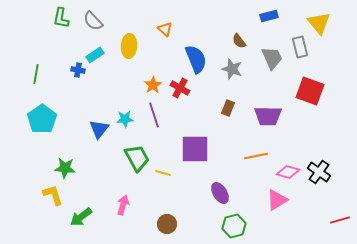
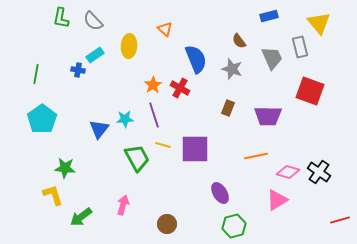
yellow line: moved 28 px up
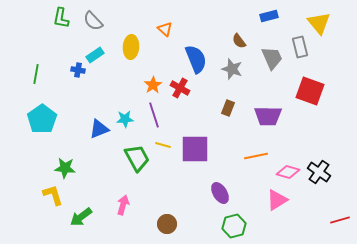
yellow ellipse: moved 2 px right, 1 px down
blue triangle: rotated 30 degrees clockwise
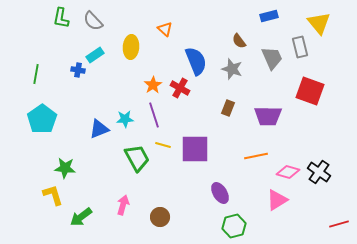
blue semicircle: moved 2 px down
red line: moved 1 px left, 4 px down
brown circle: moved 7 px left, 7 px up
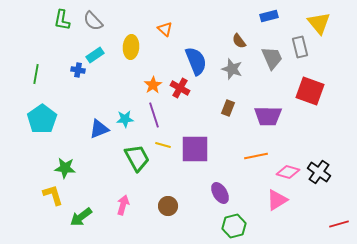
green L-shape: moved 1 px right, 2 px down
brown circle: moved 8 px right, 11 px up
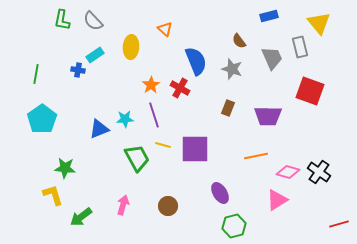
orange star: moved 2 px left
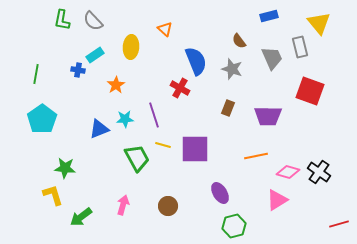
orange star: moved 35 px left
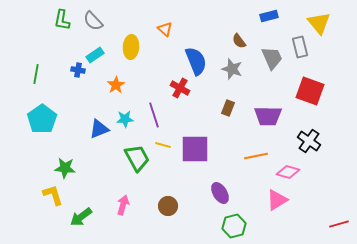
black cross: moved 10 px left, 31 px up
